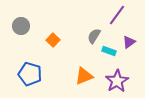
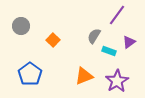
blue pentagon: rotated 20 degrees clockwise
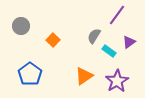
cyan rectangle: rotated 16 degrees clockwise
orange triangle: rotated 12 degrees counterclockwise
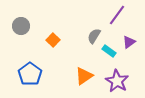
purple star: rotated 10 degrees counterclockwise
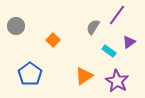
gray circle: moved 5 px left
gray semicircle: moved 1 px left, 9 px up
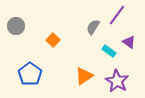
purple triangle: rotated 48 degrees counterclockwise
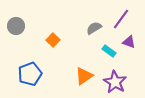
purple line: moved 4 px right, 4 px down
gray semicircle: moved 1 px right, 1 px down; rotated 28 degrees clockwise
purple triangle: rotated 16 degrees counterclockwise
blue pentagon: rotated 15 degrees clockwise
purple star: moved 2 px left, 1 px down
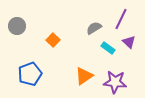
purple line: rotated 10 degrees counterclockwise
gray circle: moved 1 px right
purple triangle: rotated 24 degrees clockwise
cyan rectangle: moved 1 px left, 3 px up
purple star: rotated 25 degrees counterclockwise
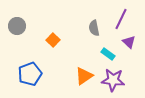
gray semicircle: rotated 70 degrees counterclockwise
cyan rectangle: moved 6 px down
purple star: moved 2 px left, 2 px up
